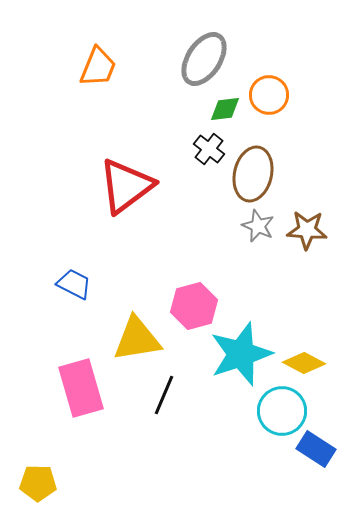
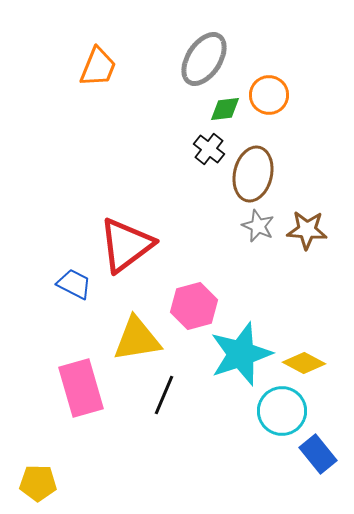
red triangle: moved 59 px down
blue rectangle: moved 2 px right, 5 px down; rotated 18 degrees clockwise
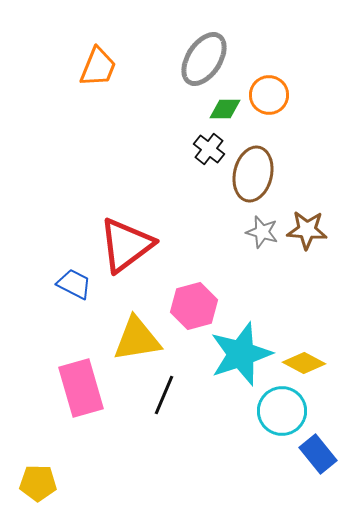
green diamond: rotated 8 degrees clockwise
gray star: moved 4 px right, 6 px down; rotated 8 degrees counterclockwise
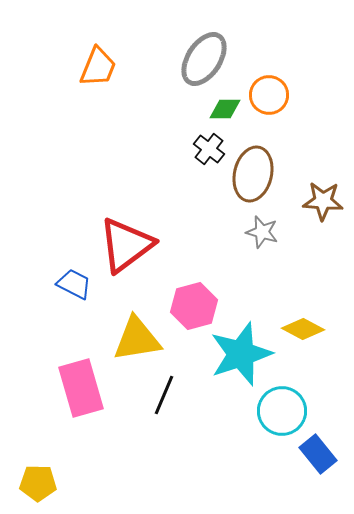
brown star: moved 16 px right, 29 px up
yellow diamond: moved 1 px left, 34 px up
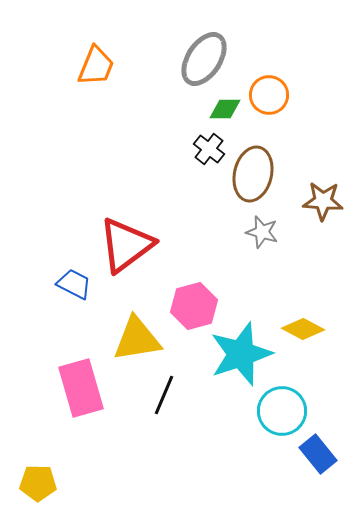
orange trapezoid: moved 2 px left, 1 px up
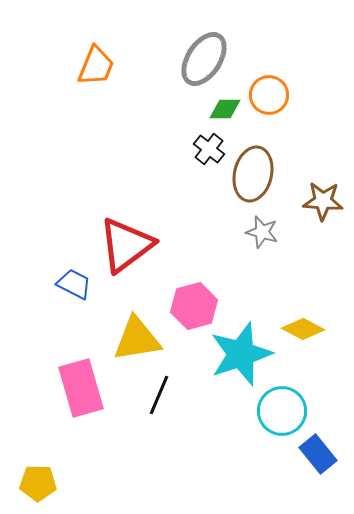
black line: moved 5 px left
